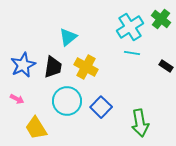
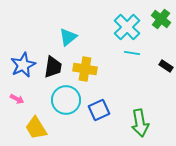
cyan cross: moved 3 px left; rotated 12 degrees counterclockwise
yellow cross: moved 1 px left, 2 px down; rotated 20 degrees counterclockwise
cyan circle: moved 1 px left, 1 px up
blue square: moved 2 px left, 3 px down; rotated 20 degrees clockwise
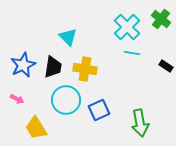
cyan triangle: rotated 36 degrees counterclockwise
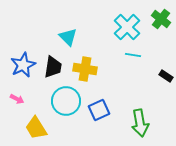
cyan line: moved 1 px right, 2 px down
black rectangle: moved 10 px down
cyan circle: moved 1 px down
